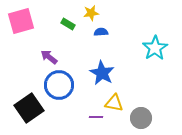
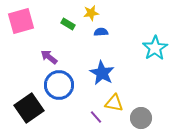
purple line: rotated 48 degrees clockwise
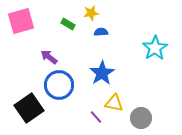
blue star: rotated 10 degrees clockwise
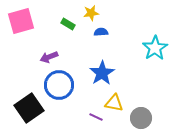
purple arrow: rotated 60 degrees counterclockwise
purple line: rotated 24 degrees counterclockwise
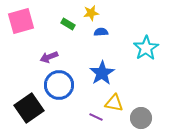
cyan star: moved 9 px left
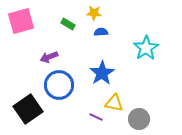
yellow star: moved 3 px right; rotated 14 degrees clockwise
black square: moved 1 px left, 1 px down
gray circle: moved 2 px left, 1 px down
